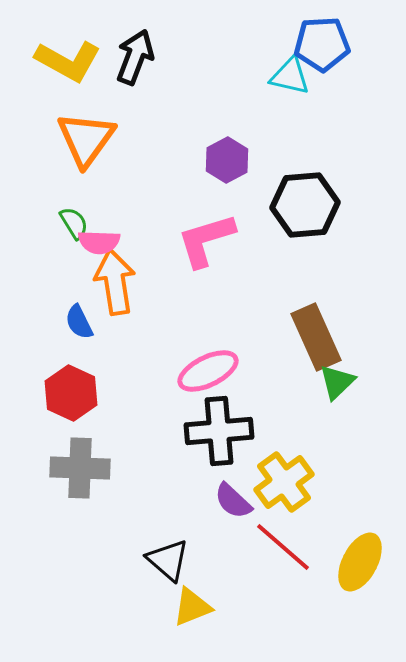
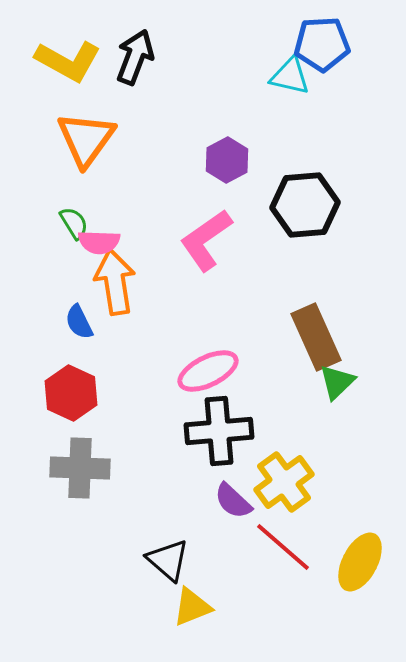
pink L-shape: rotated 18 degrees counterclockwise
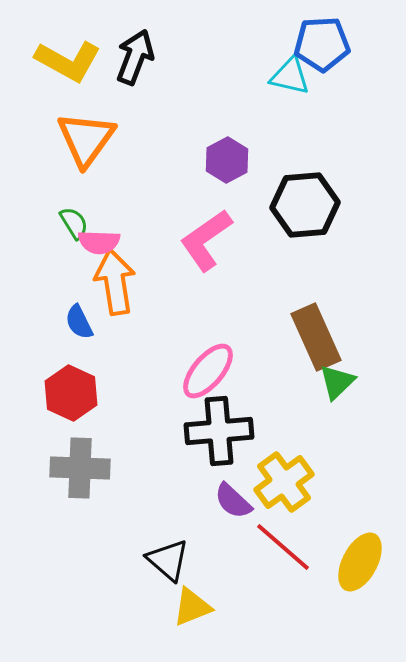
pink ellipse: rotated 24 degrees counterclockwise
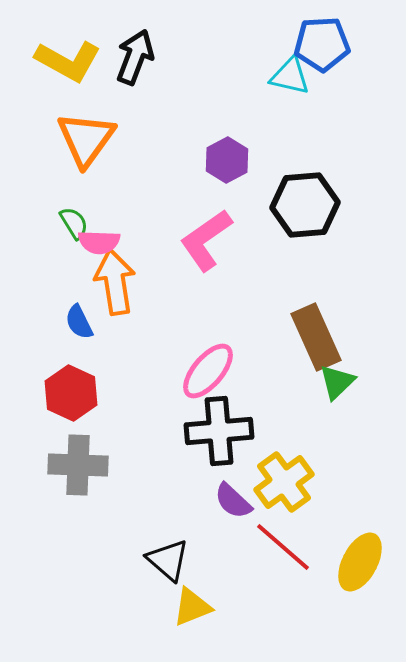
gray cross: moved 2 px left, 3 px up
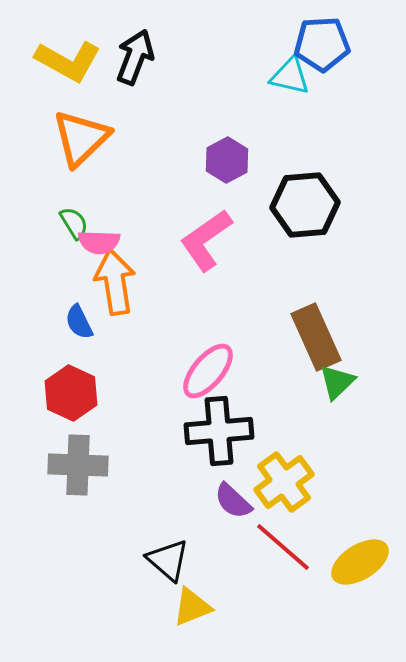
orange triangle: moved 5 px left, 1 px up; rotated 10 degrees clockwise
yellow ellipse: rotated 30 degrees clockwise
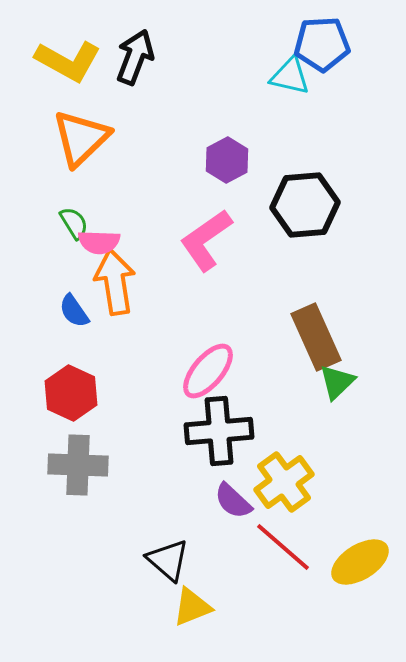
blue semicircle: moved 5 px left, 11 px up; rotated 9 degrees counterclockwise
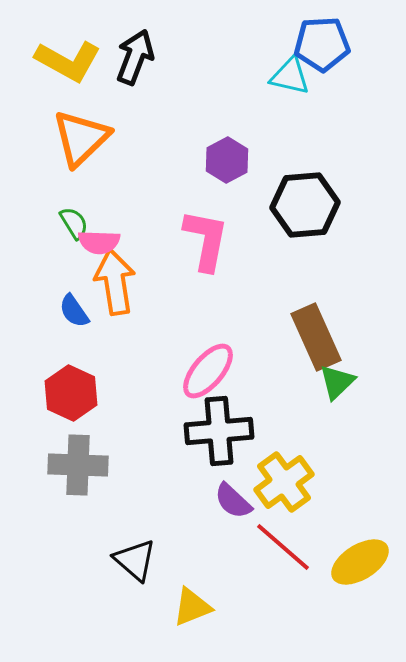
pink L-shape: rotated 136 degrees clockwise
black triangle: moved 33 px left
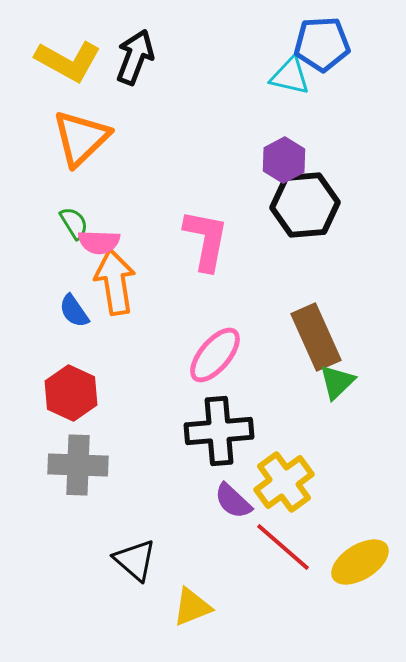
purple hexagon: moved 57 px right
pink ellipse: moved 7 px right, 16 px up
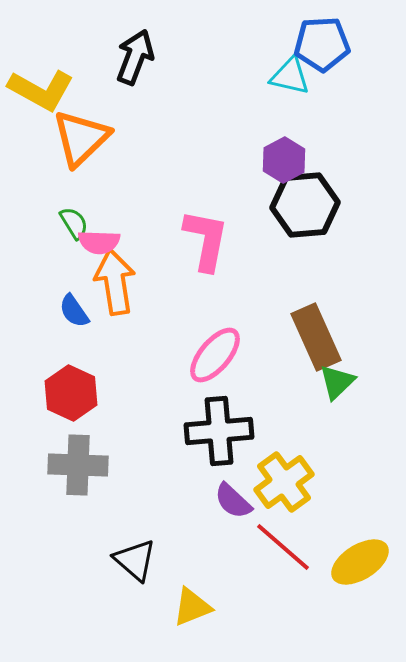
yellow L-shape: moved 27 px left, 29 px down
